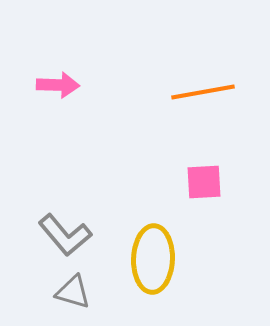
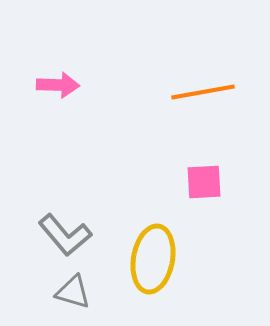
yellow ellipse: rotated 8 degrees clockwise
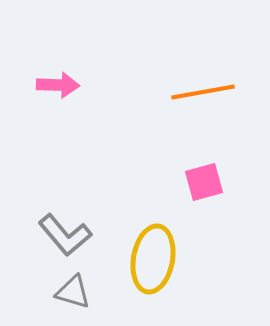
pink square: rotated 12 degrees counterclockwise
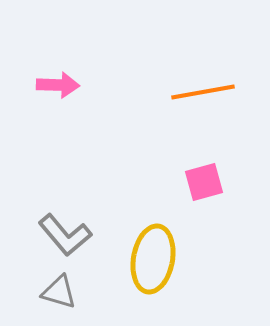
gray triangle: moved 14 px left
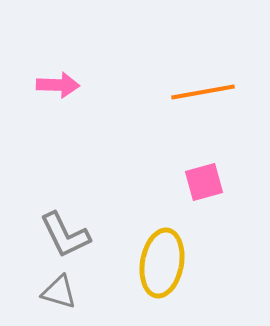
gray L-shape: rotated 14 degrees clockwise
yellow ellipse: moved 9 px right, 4 px down
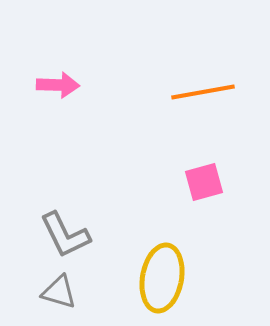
yellow ellipse: moved 15 px down
